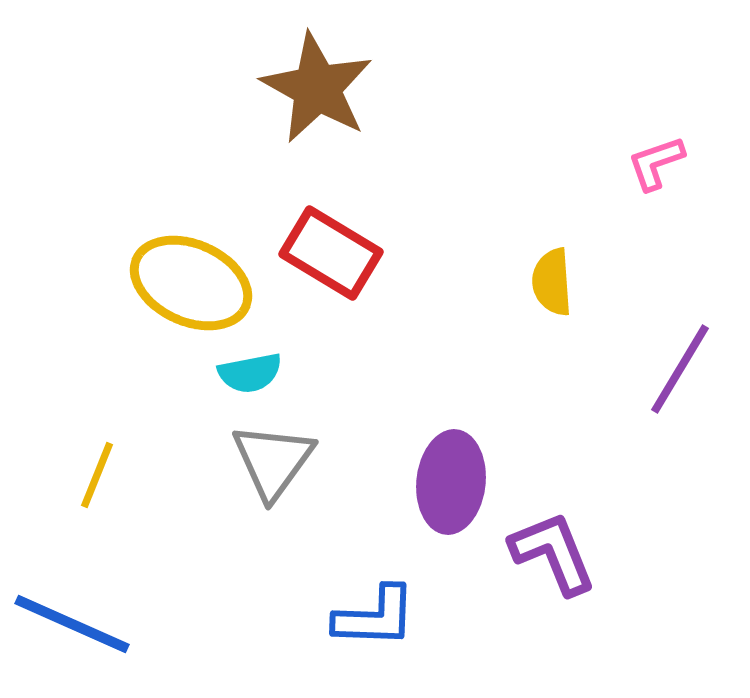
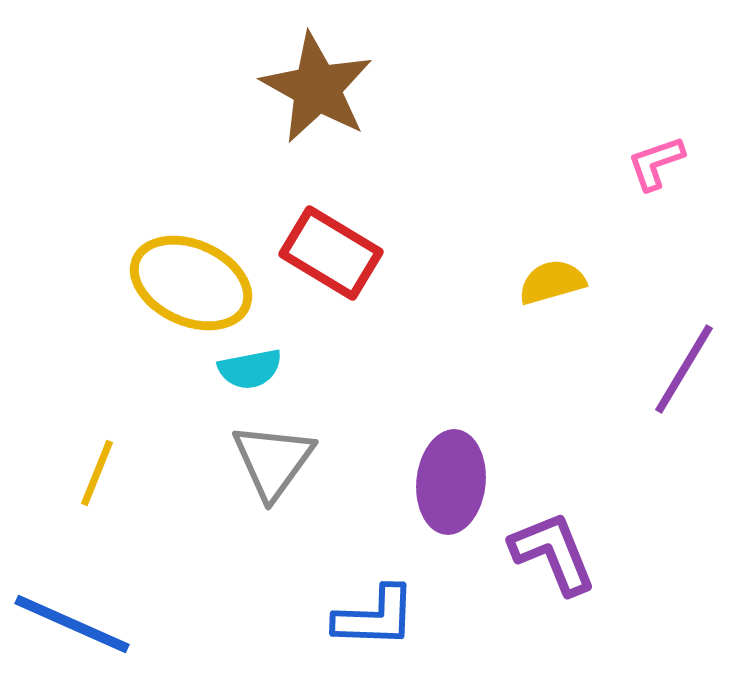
yellow semicircle: rotated 78 degrees clockwise
purple line: moved 4 px right
cyan semicircle: moved 4 px up
yellow line: moved 2 px up
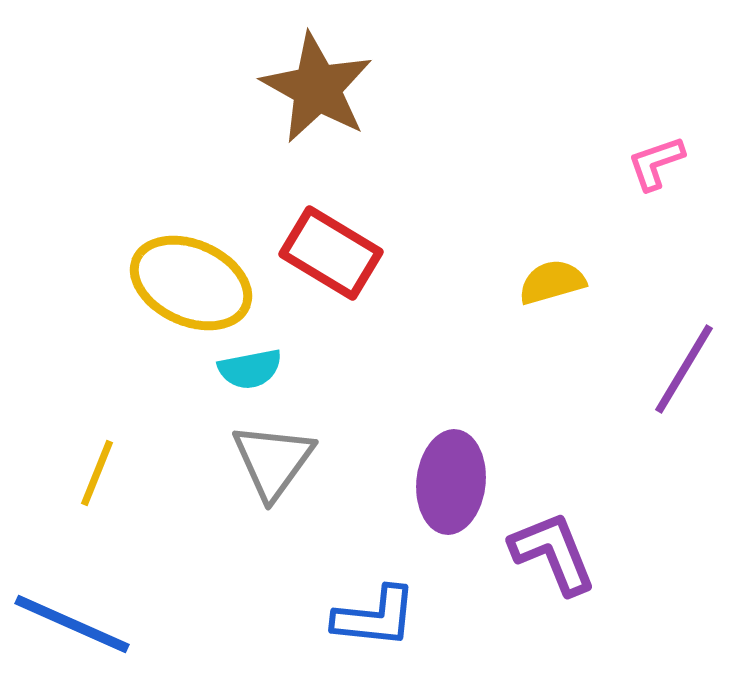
blue L-shape: rotated 4 degrees clockwise
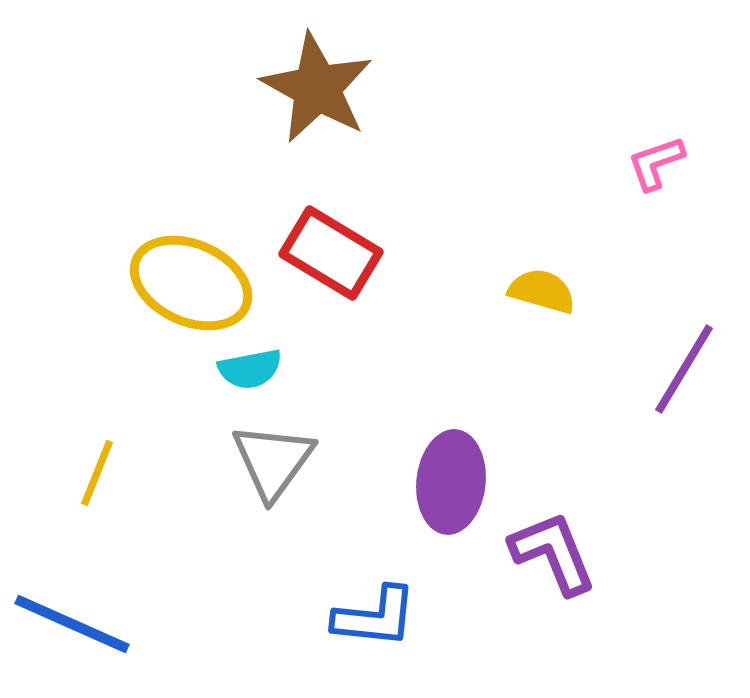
yellow semicircle: moved 10 px left, 9 px down; rotated 32 degrees clockwise
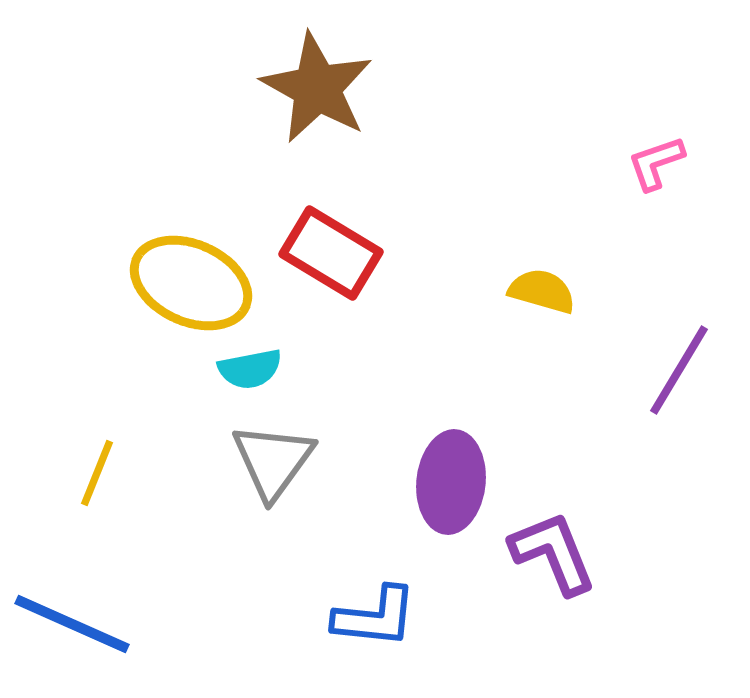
purple line: moved 5 px left, 1 px down
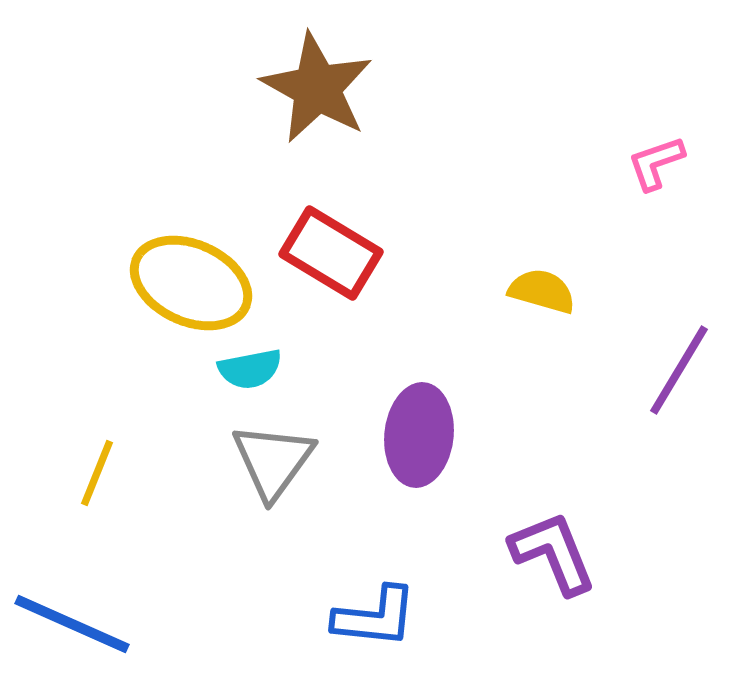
purple ellipse: moved 32 px left, 47 px up
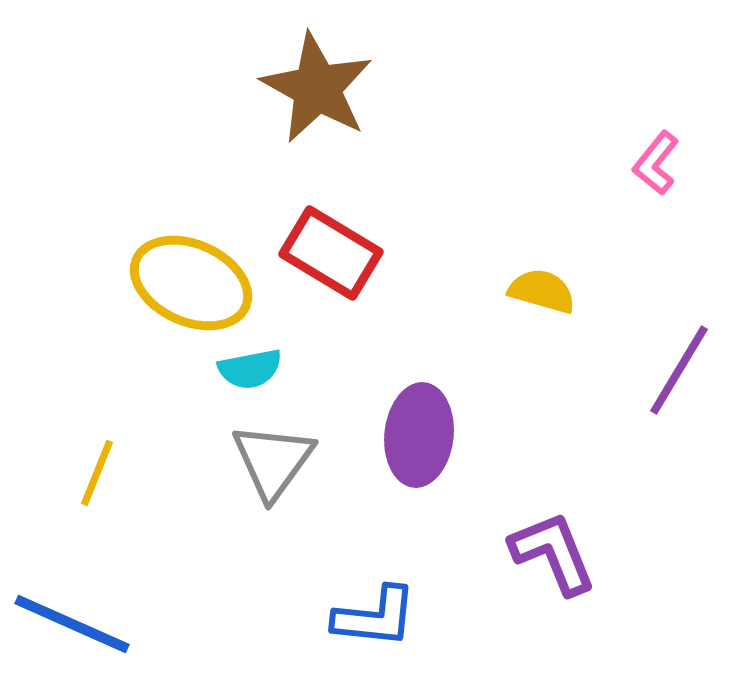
pink L-shape: rotated 32 degrees counterclockwise
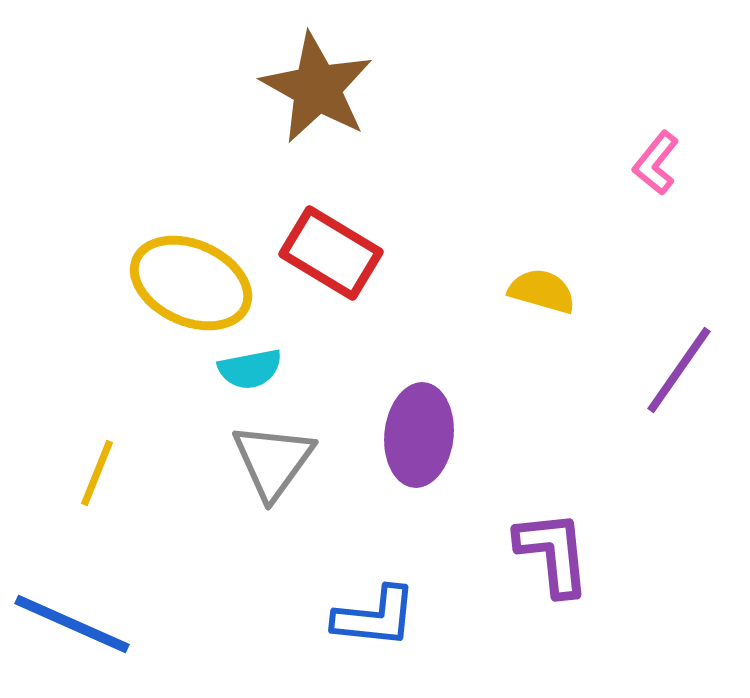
purple line: rotated 4 degrees clockwise
purple L-shape: rotated 16 degrees clockwise
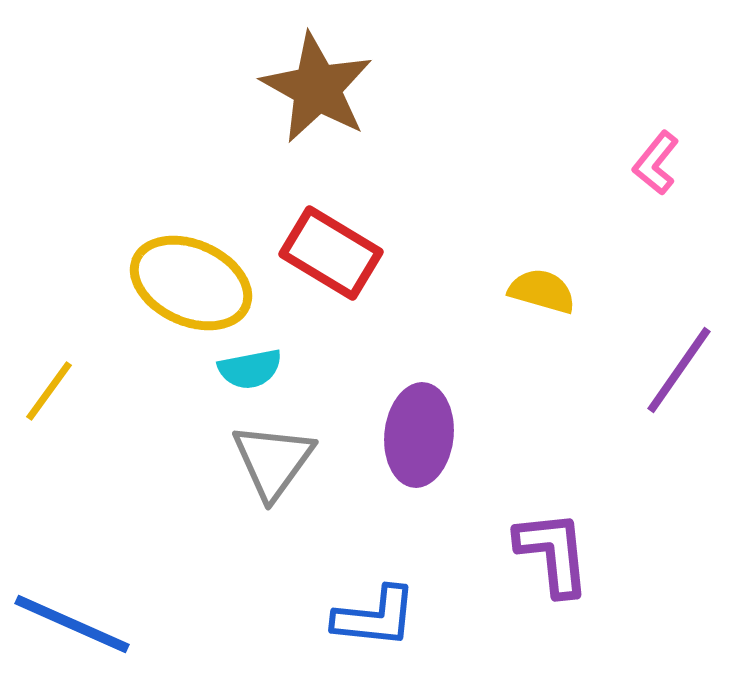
yellow line: moved 48 px left, 82 px up; rotated 14 degrees clockwise
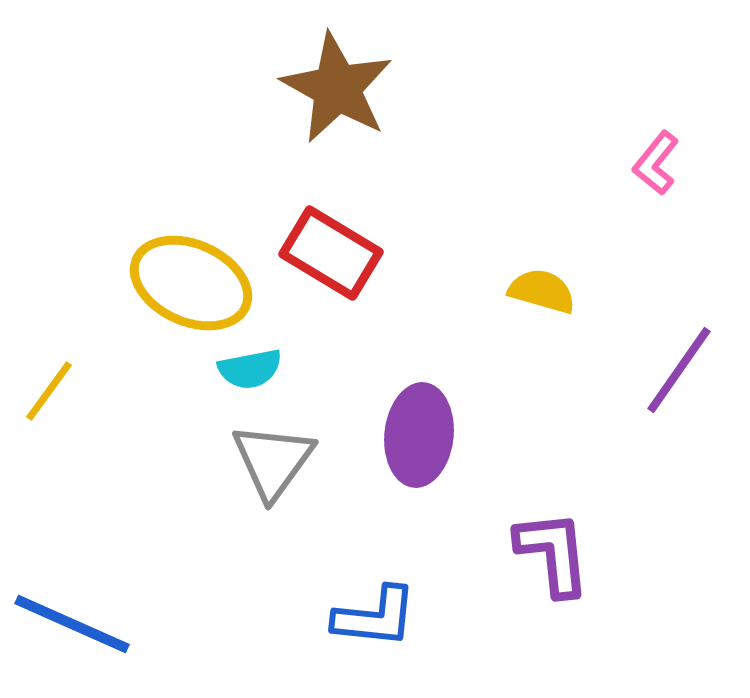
brown star: moved 20 px right
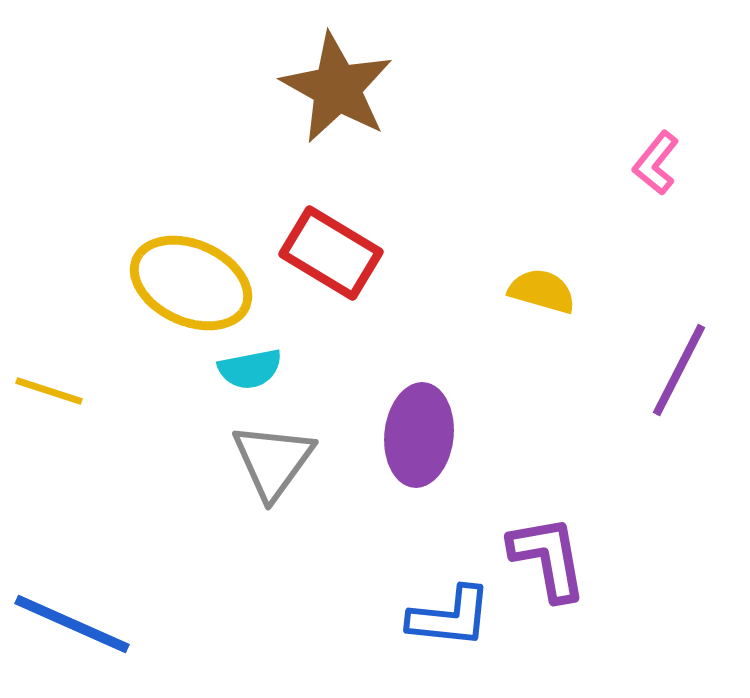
purple line: rotated 8 degrees counterclockwise
yellow line: rotated 72 degrees clockwise
purple L-shape: moved 5 px left, 5 px down; rotated 4 degrees counterclockwise
blue L-shape: moved 75 px right
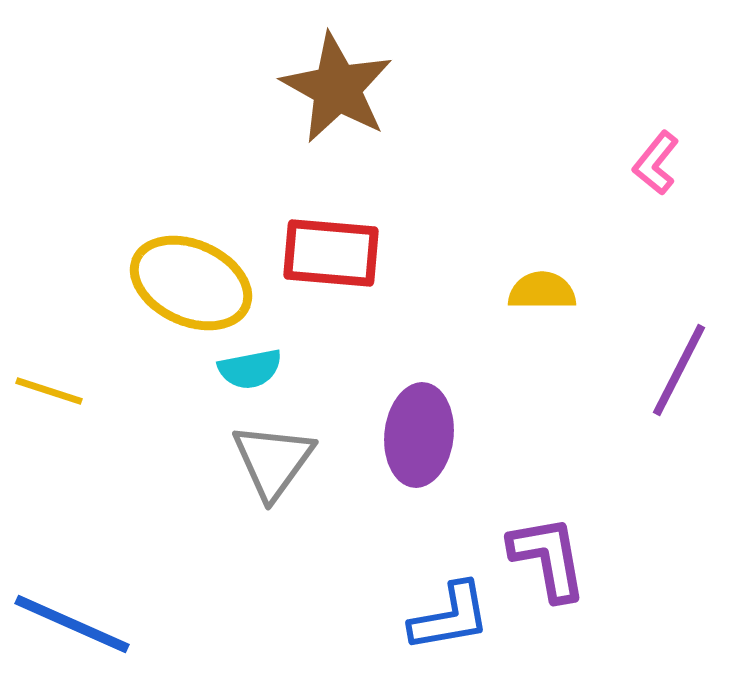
red rectangle: rotated 26 degrees counterclockwise
yellow semicircle: rotated 16 degrees counterclockwise
blue L-shape: rotated 16 degrees counterclockwise
